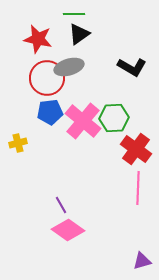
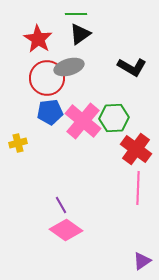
green line: moved 2 px right
black triangle: moved 1 px right
red star: rotated 20 degrees clockwise
pink diamond: moved 2 px left
purple triangle: rotated 18 degrees counterclockwise
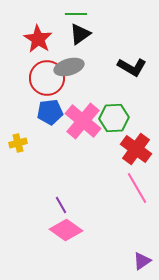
pink line: moved 1 px left; rotated 32 degrees counterclockwise
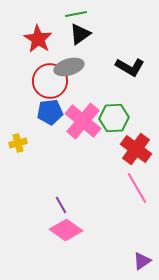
green line: rotated 10 degrees counterclockwise
black L-shape: moved 2 px left
red circle: moved 3 px right, 3 px down
